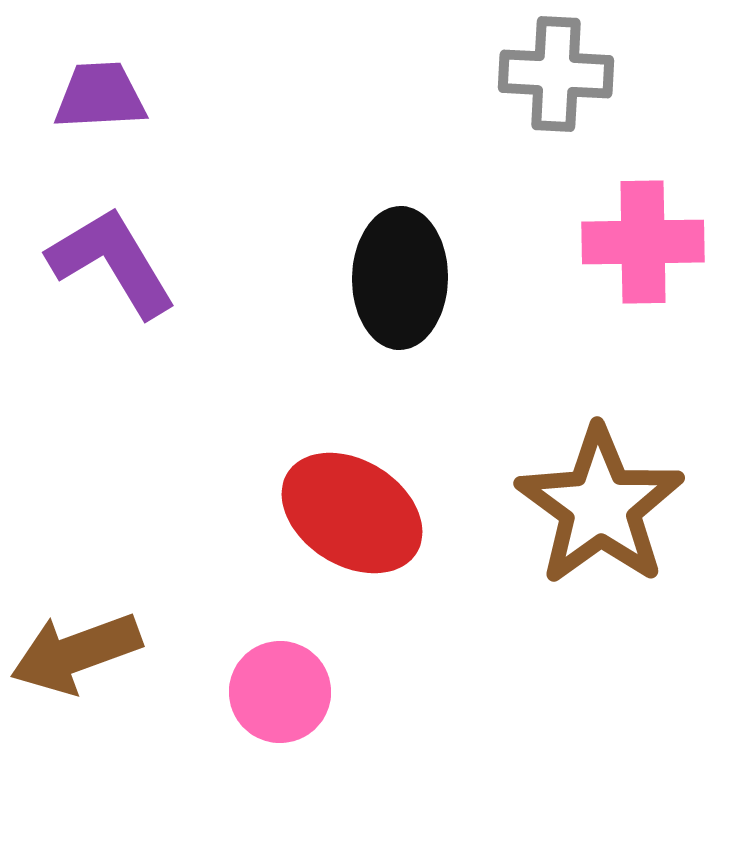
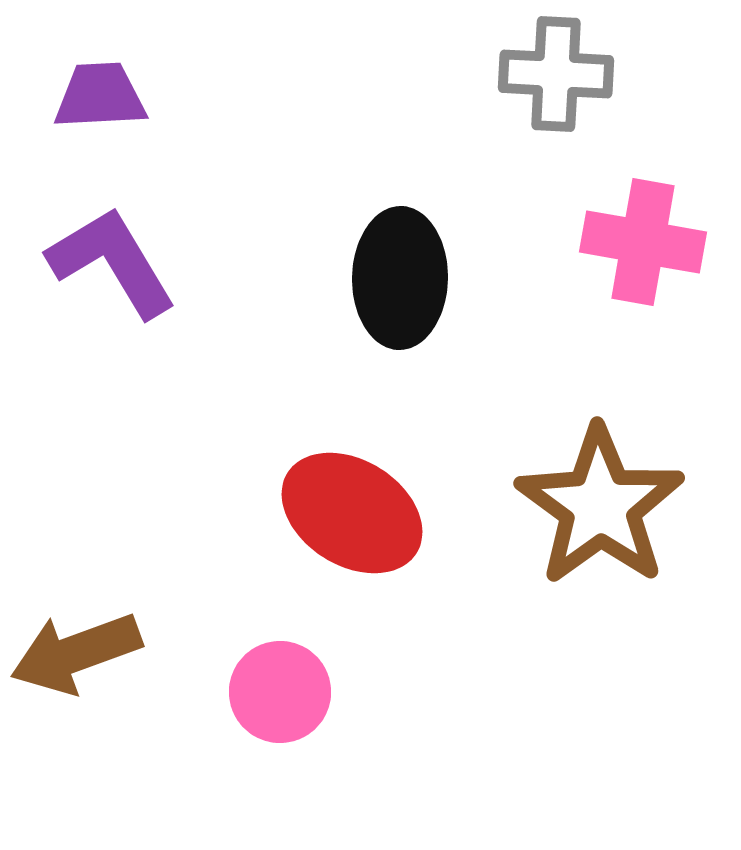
pink cross: rotated 11 degrees clockwise
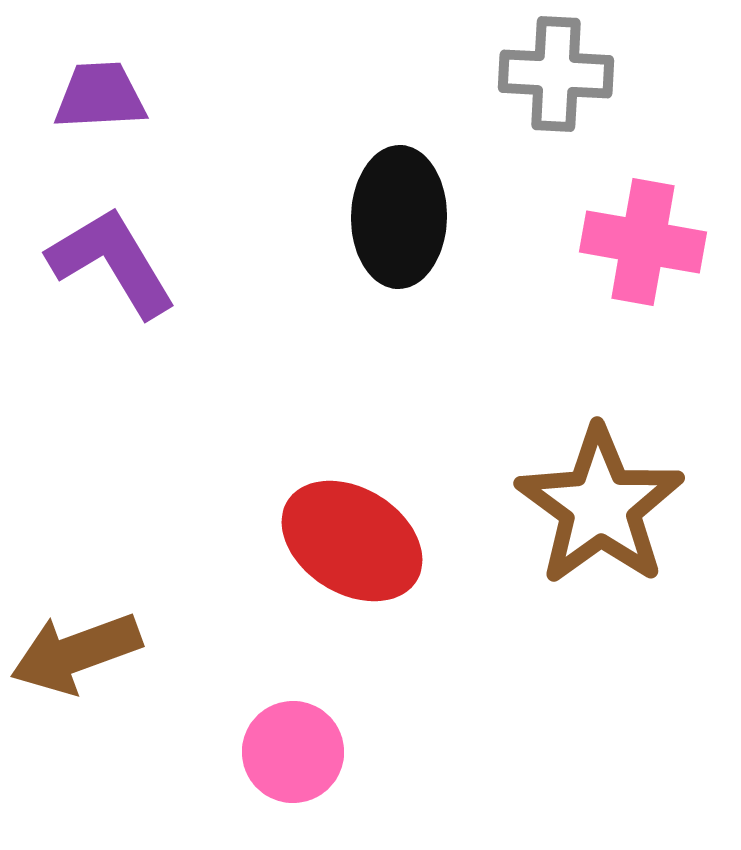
black ellipse: moved 1 px left, 61 px up
red ellipse: moved 28 px down
pink circle: moved 13 px right, 60 px down
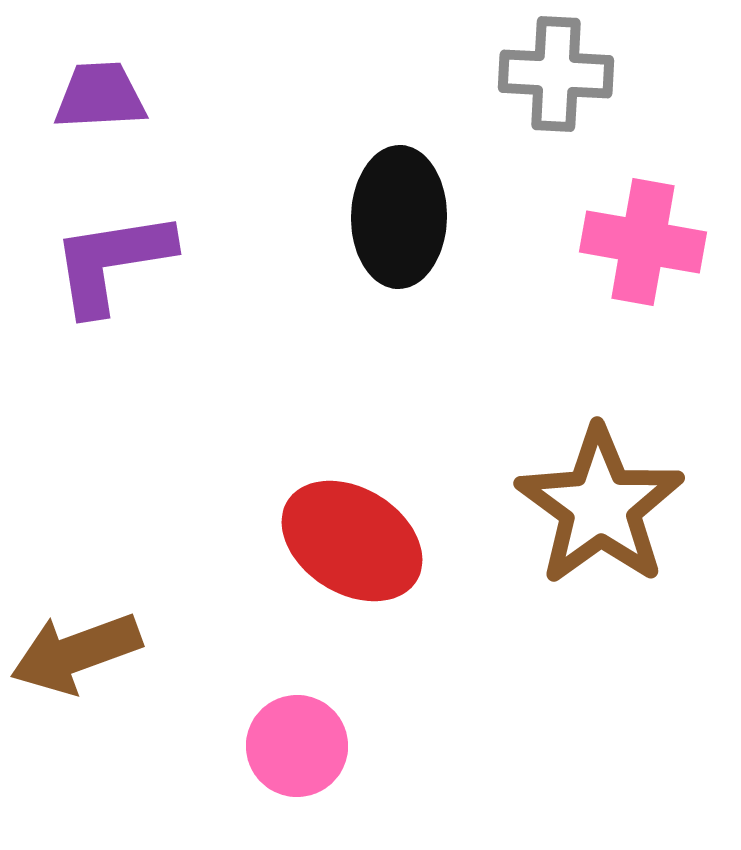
purple L-shape: rotated 68 degrees counterclockwise
pink circle: moved 4 px right, 6 px up
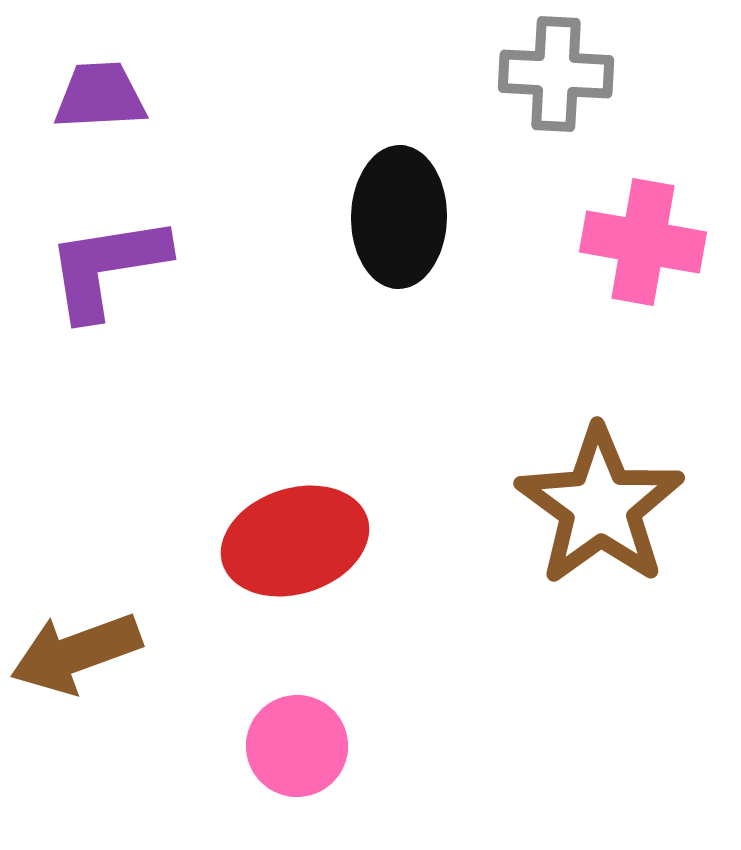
purple L-shape: moved 5 px left, 5 px down
red ellipse: moved 57 px left; rotated 50 degrees counterclockwise
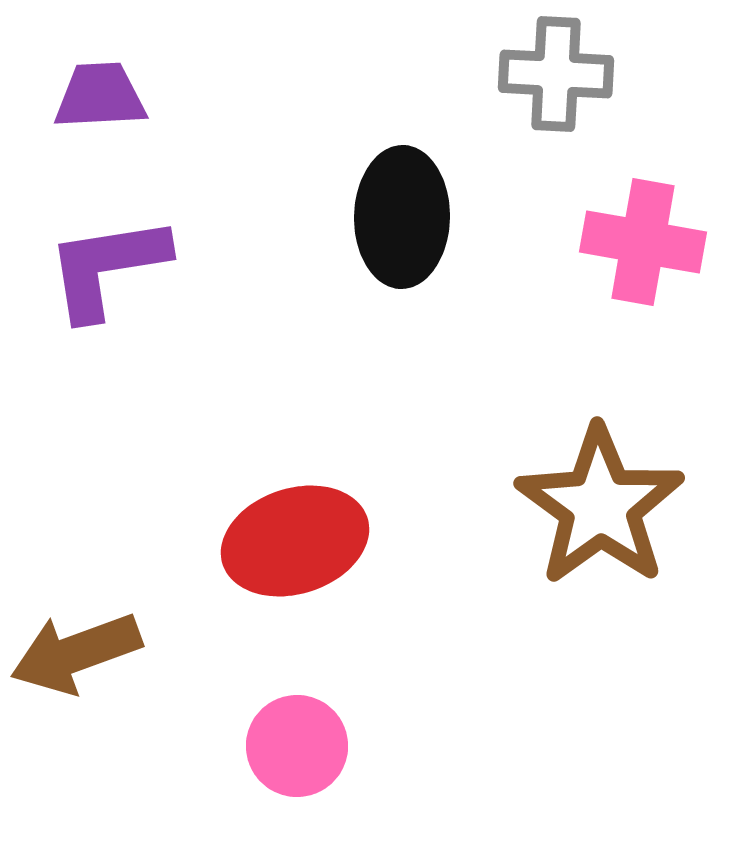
black ellipse: moved 3 px right
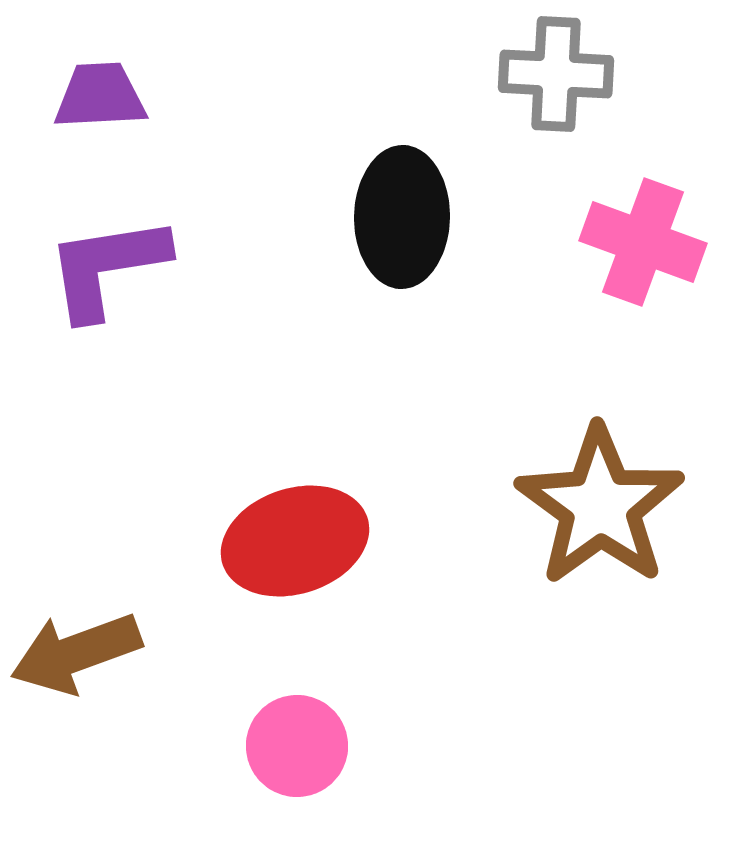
pink cross: rotated 10 degrees clockwise
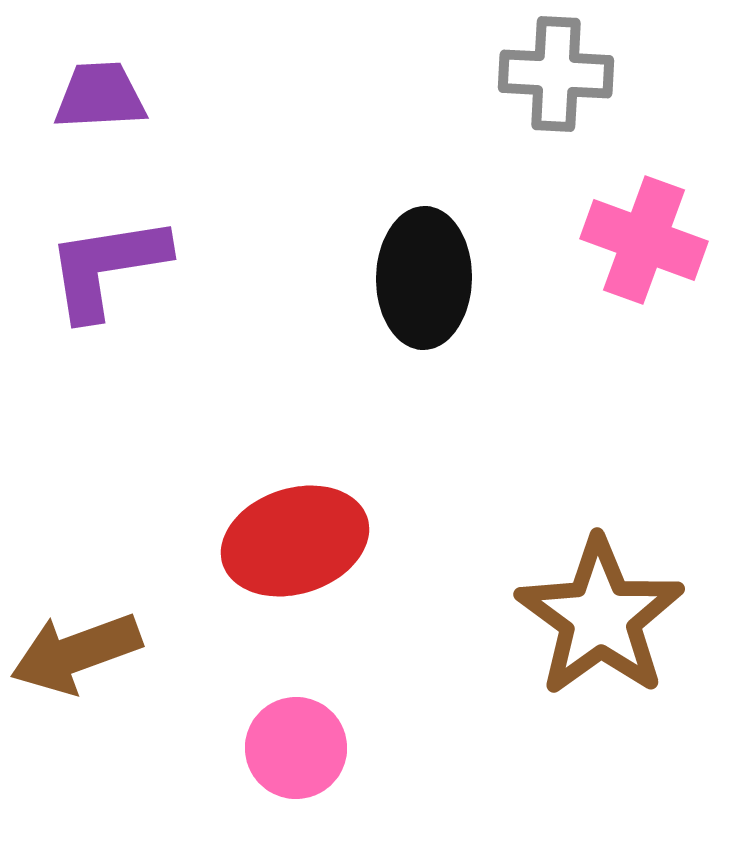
black ellipse: moved 22 px right, 61 px down
pink cross: moved 1 px right, 2 px up
brown star: moved 111 px down
pink circle: moved 1 px left, 2 px down
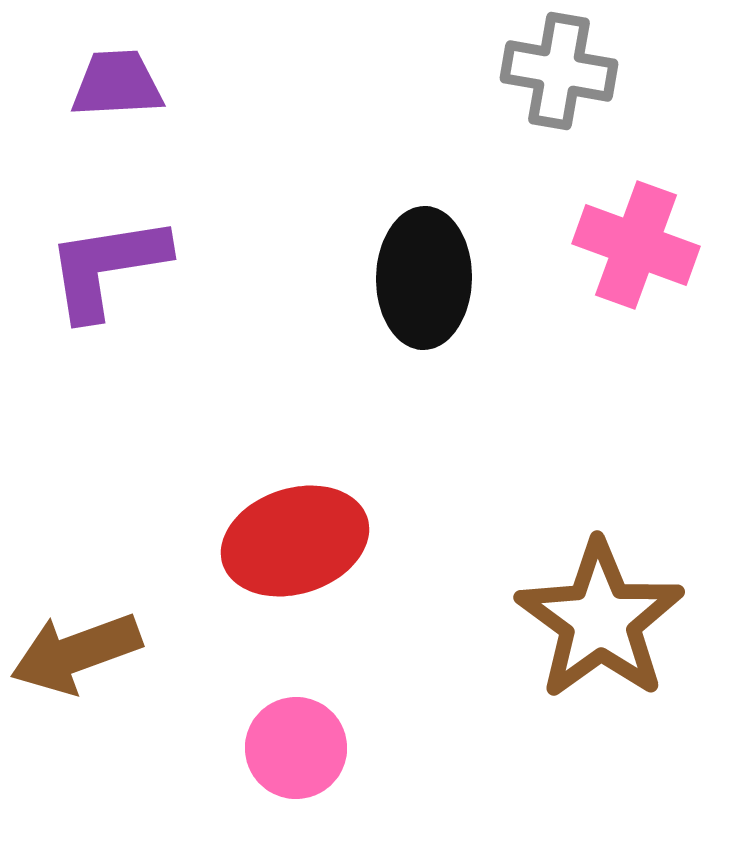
gray cross: moved 3 px right, 3 px up; rotated 7 degrees clockwise
purple trapezoid: moved 17 px right, 12 px up
pink cross: moved 8 px left, 5 px down
brown star: moved 3 px down
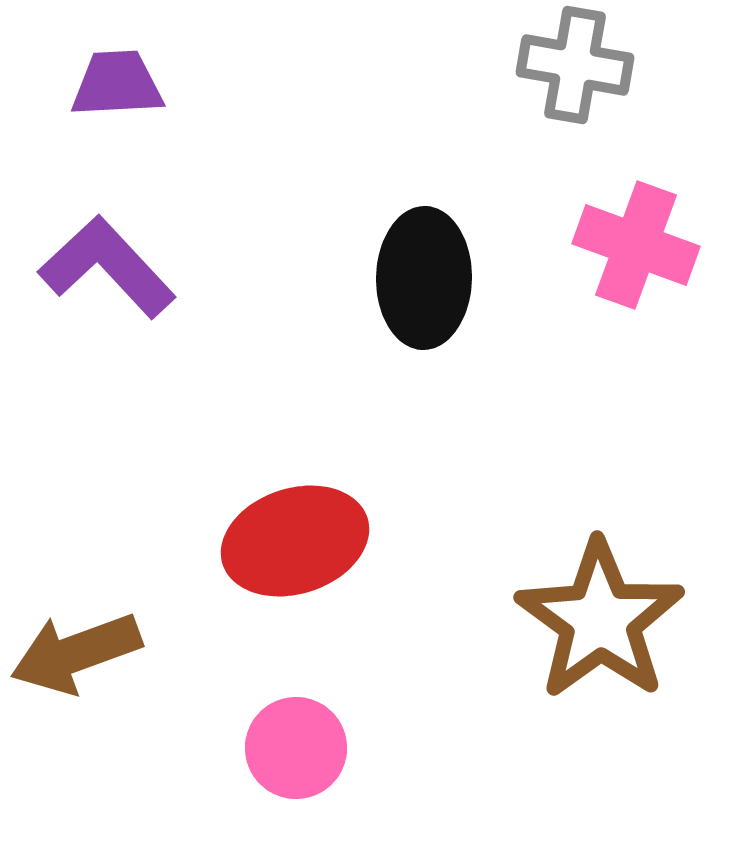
gray cross: moved 16 px right, 6 px up
purple L-shape: rotated 56 degrees clockwise
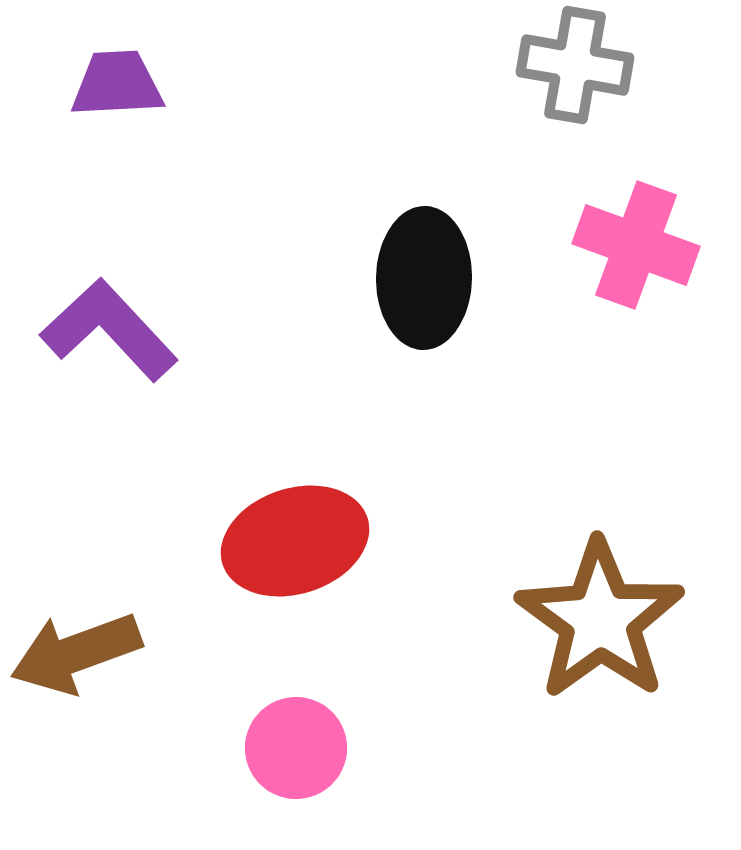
purple L-shape: moved 2 px right, 63 px down
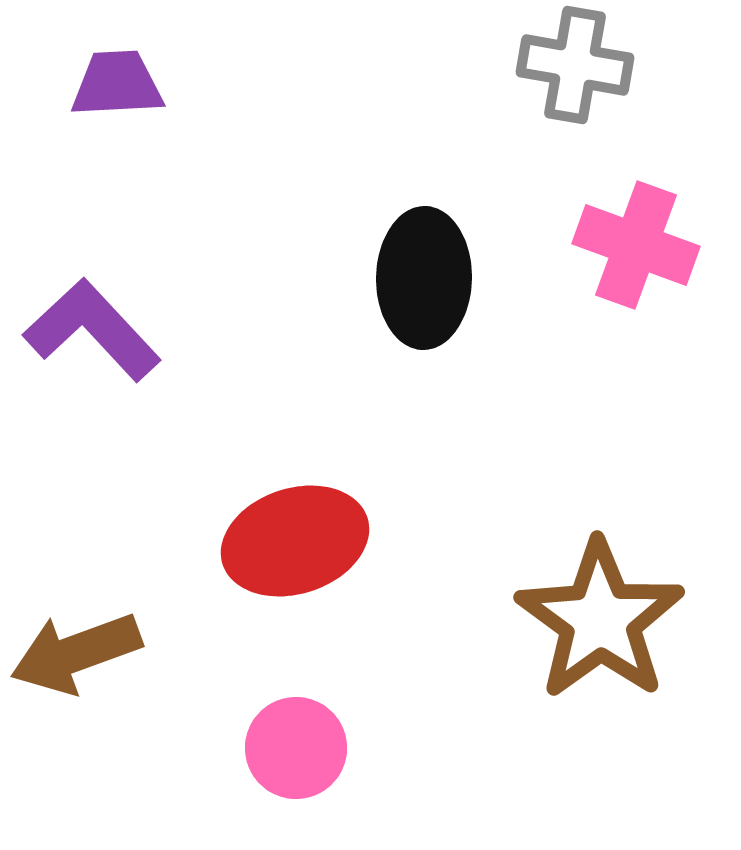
purple L-shape: moved 17 px left
